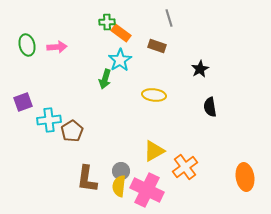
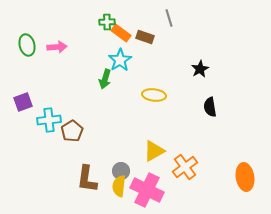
brown rectangle: moved 12 px left, 9 px up
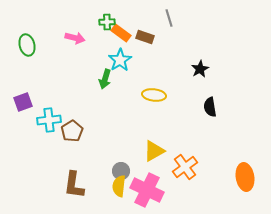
pink arrow: moved 18 px right, 9 px up; rotated 18 degrees clockwise
brown L-shape: moved 13 px left, 6 px down
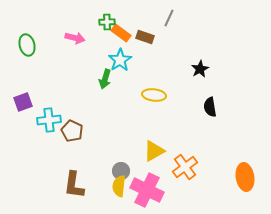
gray line: rotated 42 degrees clockwise
brown pentagon: rotated 15 degrees counterclockwise
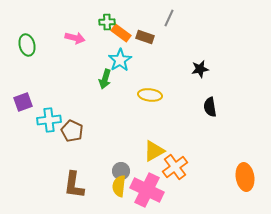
black star: rotated 18 degrees clockwise
yellow ellipse: moved 4 px left
orange cross: moved 10 px left
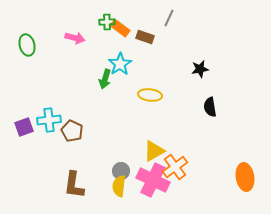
orange rectangle: moved 1 px left, 5 px up
cyan star: moved 4 px down
purple square: moved 1 px right, 25 px down
pink cross: moved 6 px right, 10 px up
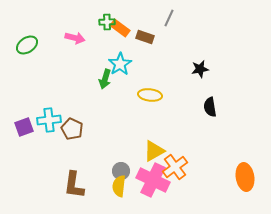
green ellipse: rotated 70 degrees clockwise
brown pentagon: moved 2 px up
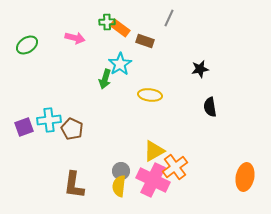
brown rectangle: moved 4 px down
orange ellipse: rotated 20 degrees clockwise
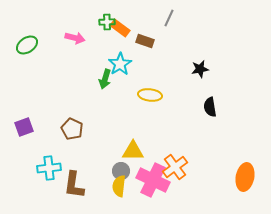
cyan cross: moved 48 px down
yellow triangle: moved 21 px left; rotated 30 degrees clockwise
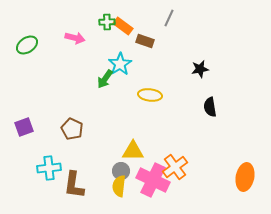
orange rectangle: moved 3 px right, 2 px up
green arrow: rotated 18 degrees clockwise
